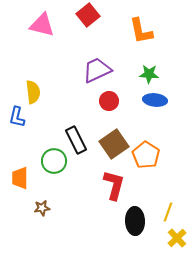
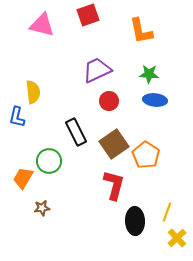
red square: rotated 20 degrees clockwise
black rectangle: moved 8 px up
green circle: moved 5 px left
orange trapezoid: moved 3 px right; rotated 30 degrees clockwise
yellow line: moved 1 px left
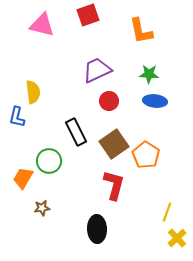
blue ellipse: moved 1 px down
black ellipse: moved 38 px left, 8 px down
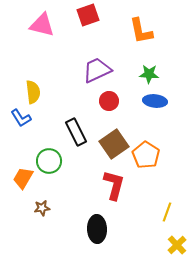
blue L-shape: moved 4 px right, 1 px down; rotated 45 degrees counterclockwise
yellow cross: moved 7 px down
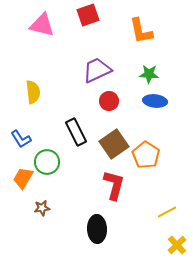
blue L-shape: moved 21 px down
green circle: moved 2 px left, 1 px down
yellow line: rotated 42 degrees clockwise
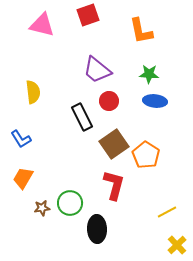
purple trapezoid: rotated 116 degrees counterclockwise
black rectangle: moved 6 px right, 15 px up
green circle: moved 23 px right, 41 px down
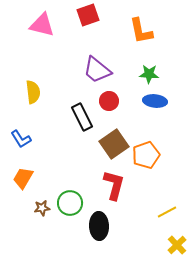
orange pentagon: rotated 20 degrees clockwise
black ellipse: moved 2 px right, 3 px up
